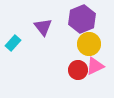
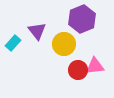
purple triangle: moved 6 px left, 4 px down
yellow circle: moved 25 px left
pink triangle: rotated 18 degrees clockwise
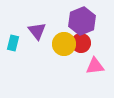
purple hexagon: moved 2 px down
cyan rectangle: rotated 28 degrees counterclockwise
red circle: moved 3 px right, 27 px up
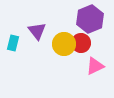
purple hexagon: moved 8 px right, 2 px up
pink triangle: rotated 18 degrees counterclockwise
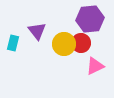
purple hexagon: rotated 16 degrees clockwise
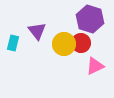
purple hexagon: rotated 24 degrees clockwise
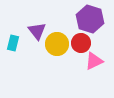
yellow circle: moved 7 px left
pink triangle: moved 1 px left, 5 px up
